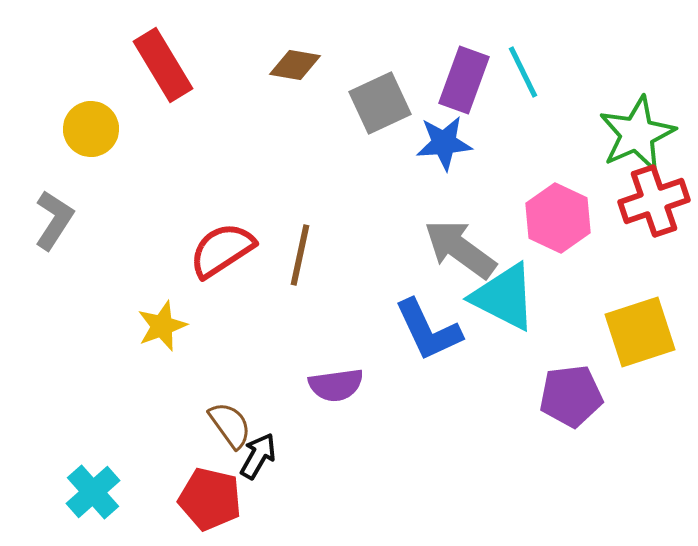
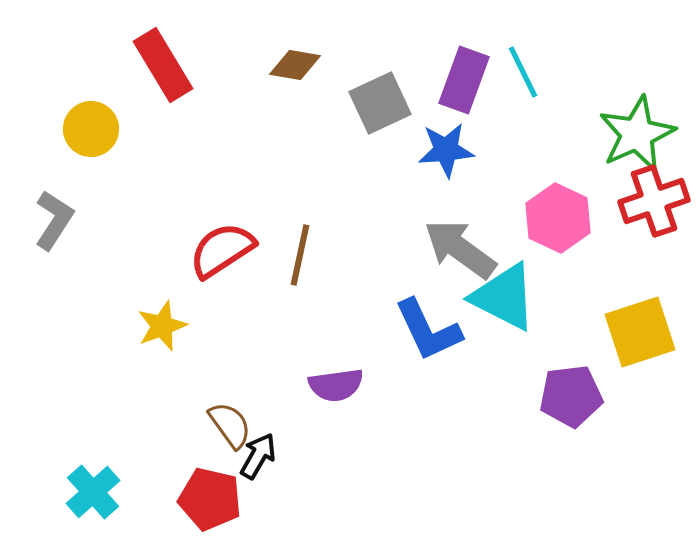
blue star: moved 2 px right, 7 px down
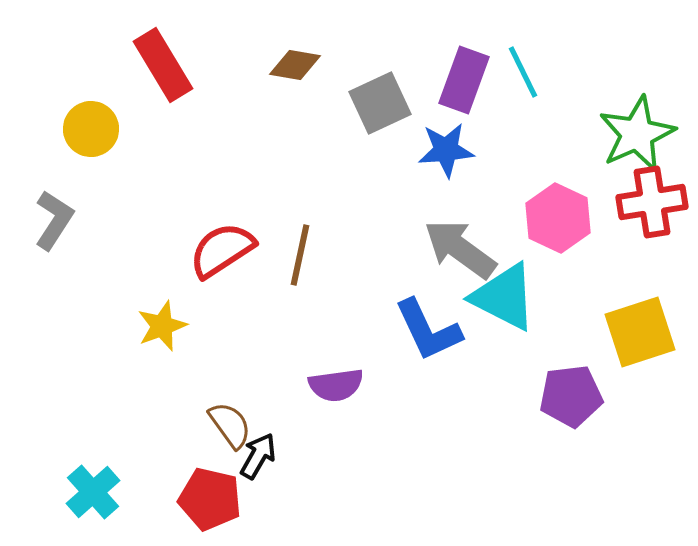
red cross: moved 2 px left, 1 px down; rotated 10 degrees clockwise
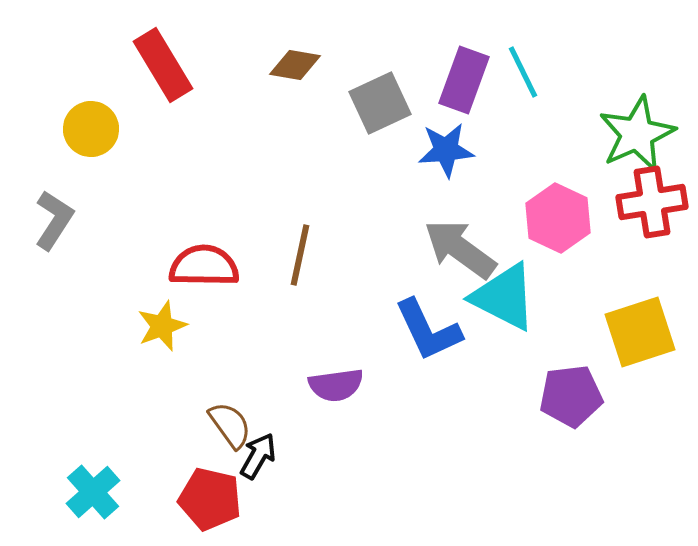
red semicircle: moved 18 px left, 16 px down; rotated 34 degrees clockwise
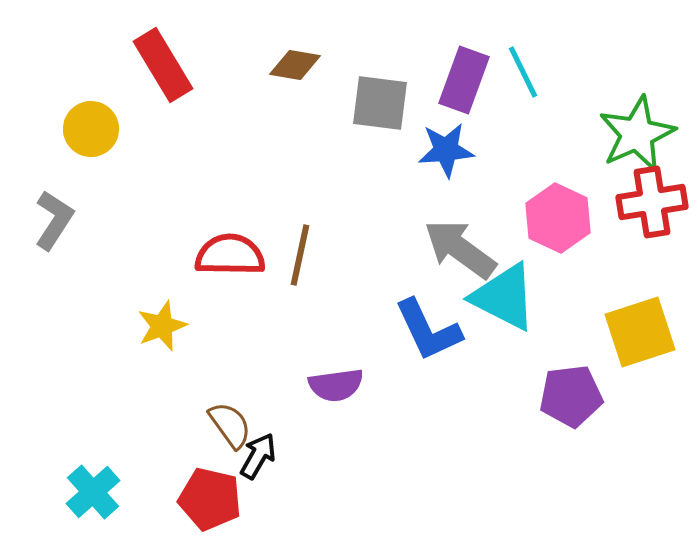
gray square: rotated 32 degrees clockwise
red semicircle: moved 26 px right, 11 px up
